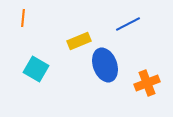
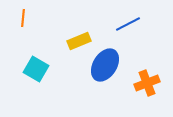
blue ellipse: rotated 52 degrees clockwise
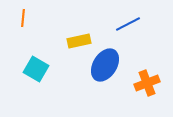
yellow rectangle: rotated 10 degrees clockwise
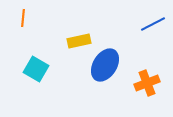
blue line: moved 25 px right
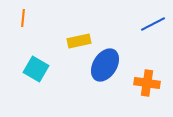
orange cross: rotated 30 degrees clockwise
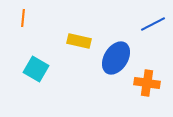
yellow rectangle: rotated 25 degrees clockwise
blue ellipse: moved 11 px right, 7 px up
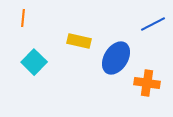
cyan square: moved 2 px left, 7 px up; rotated 15 degrees clockwise
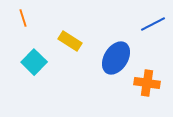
orange line: rotated 24 degrees counterclockwise
yellow rectangle: moved 9 px left; rotated 20 degrees clockwise
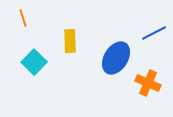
blue line: moved 1 px right, 9 px down
yellow rectangle: rotated 55 degrees clockwise
orange cross: moved 1 px right; rotated 15 degrees clockwise
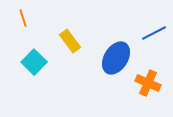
yellow rectangle: rotated 35 degrees counterclockwise
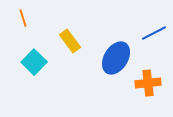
orange cross: rotated 30 degrees counterclockwise
